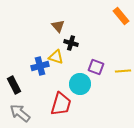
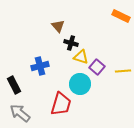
orange rectangle: rotated 24 degrees counterclockwise
yellow triangle: moved 25 px right
purple square: moved 1 px right; rotated 21 degrees clockwise
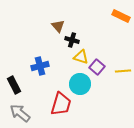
black cross: moved 1 px right, 3 px up
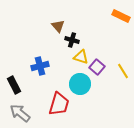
yellow line: rotated 63 degrees clockwise
red trapezoid: moved 2 px left
